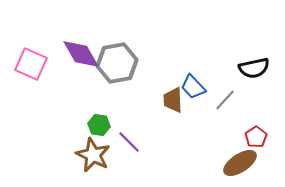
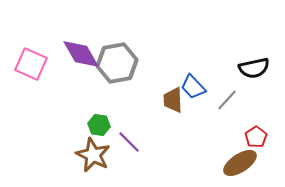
gray line: moved 2 px right
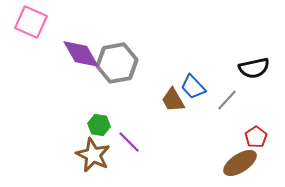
pink square: moved 42 px up
brown trapezoid: rotated 28 degrees counterclockwise
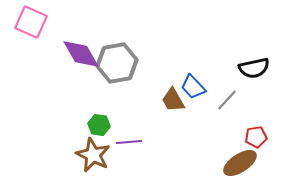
red pentagon: rotated 25 degrees clockwise
purple line: rotated 50 degrees counterclockwise
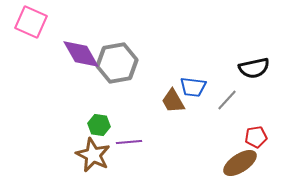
blue trapezoid: rotated 40 degrees counterclockwise
brown trapezoid: moved 1 px down
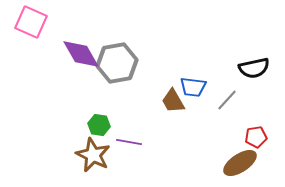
purple line: rotated 15 degrees clockwise
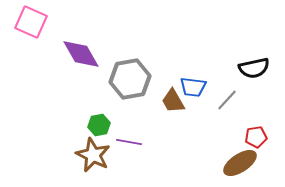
gray hexagon: moved 13 px right, 16 px down
green hexagon: rotated 20 degrees counterclockwise
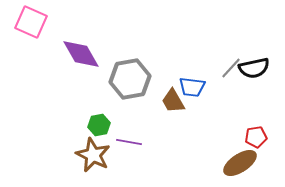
blue trapezoid: moved 1 px left
gray line: moved 4 px right, 32 px up
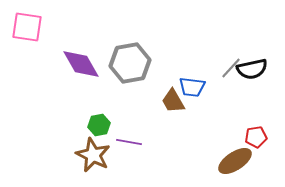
pink square: moved 4 px left, 5 px down; rotated 16 degrees counterclockwise
purple diamond: moved 10 px down
black semicircle: moved 2 px left, 1 px down
gray hexagon: moved 16 px up
brown ellipse: moved 5 px left, 2 px up
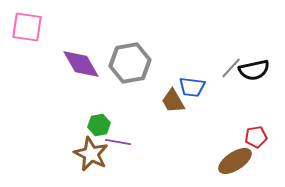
black semicircle: moved 2 px right, 1 px down
purple line: moved 11 px left
brown star: moved 2 px left, 1 px up
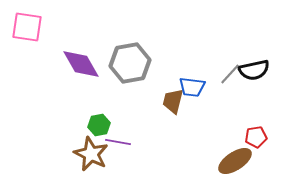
gray line: moved 1 px left, 6 px down
brown trapezoid: rotated 44 degrees clockwise
